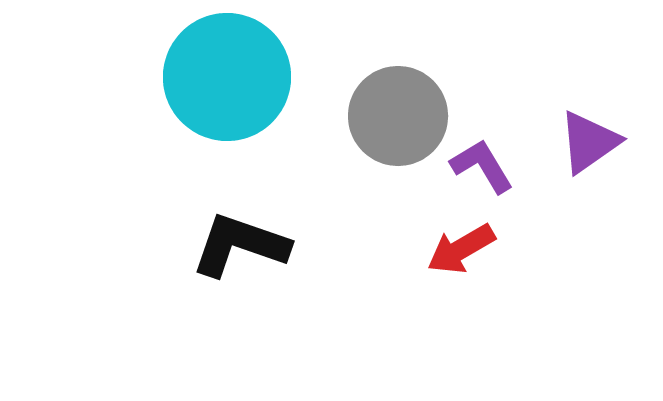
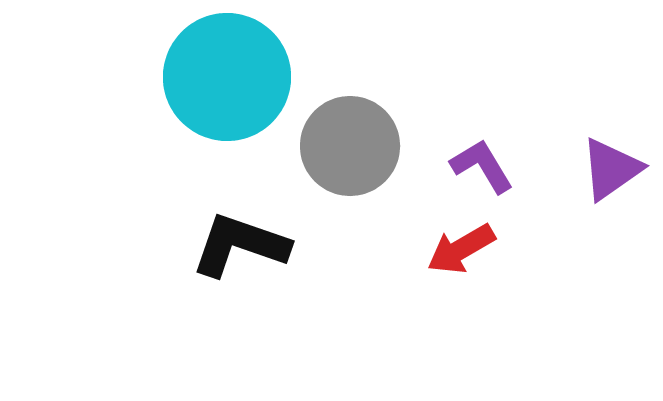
gray circle: moved 48 px left, 30 px down
purple triangle: moved 22 px right, 27 px down
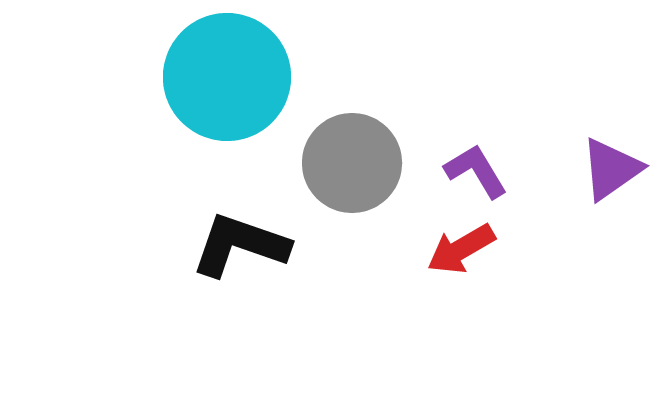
gray circle: moved 2 px right, 17 px down
purple L-shape: moved 6 px left, 5 px down
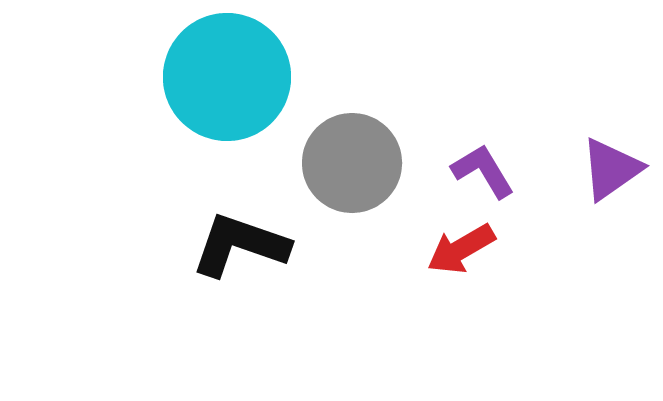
purple L-shape: moved 7 px right
